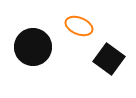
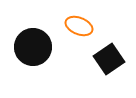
black square: rotated 20 degrees clockwise
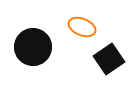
orange ellipse: moved 3 px right, 1 px down
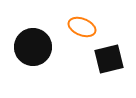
black square: rotated 20 degrees clockwise
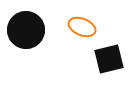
black circle: moved 7 px left, 17 px up
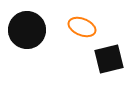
black circle: moved 1 px right
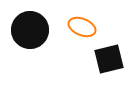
black circle: moved 3 px right
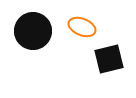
black circle: moved 3 px right, 1 px down
